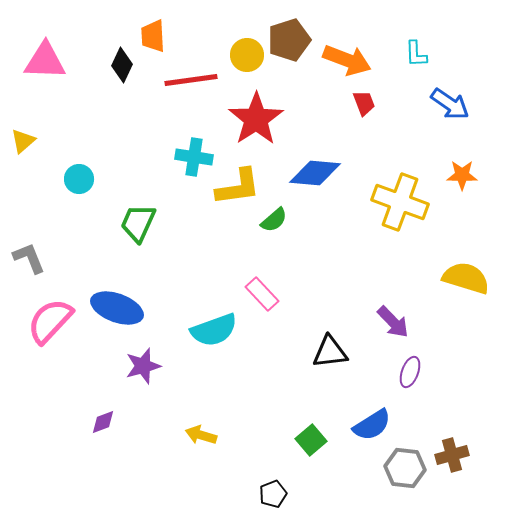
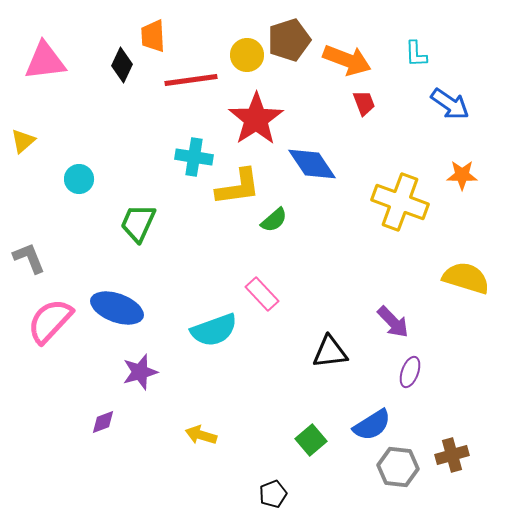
pink triangle: rotated 9 degrees counterclockwise
blue diamond: moved 3 px left, 9 px up; rotated 51 degrees clockwise
purple star: moved 3 px left, 6 px down
gray hexagon: moved 7 px left, 1 px up
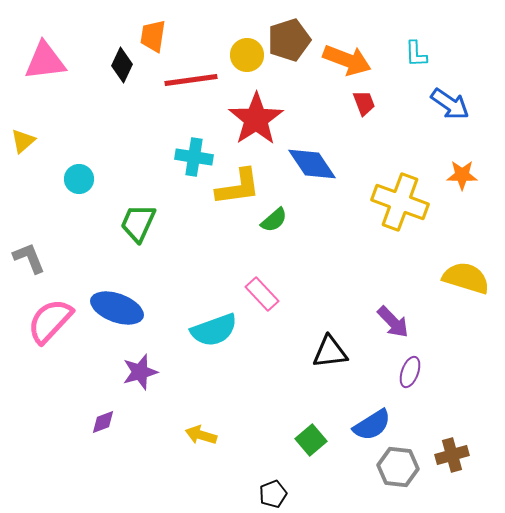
orange trapezoid: rotated 12 degrees clockwise
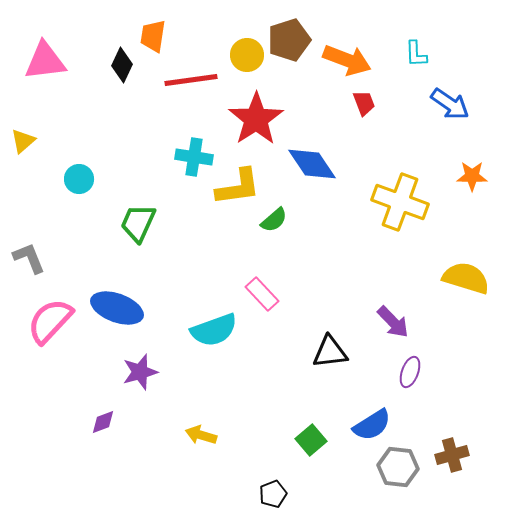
orange star: moved 10 px right, 1 px down
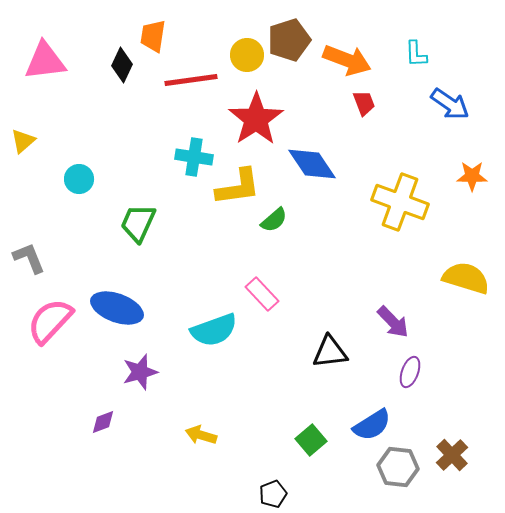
brown cross: rotated 28 degrees counterclockwise
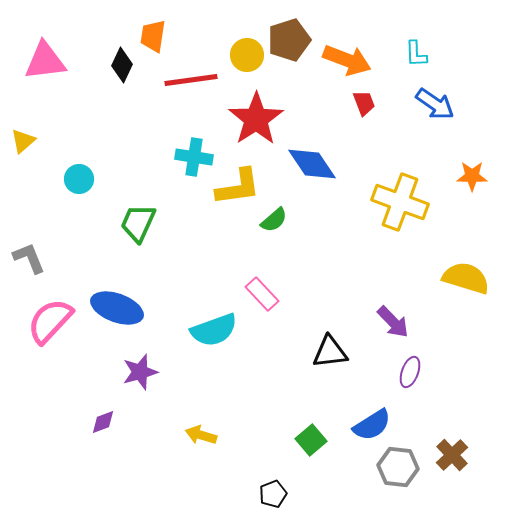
blue arrow: moved 15 px left
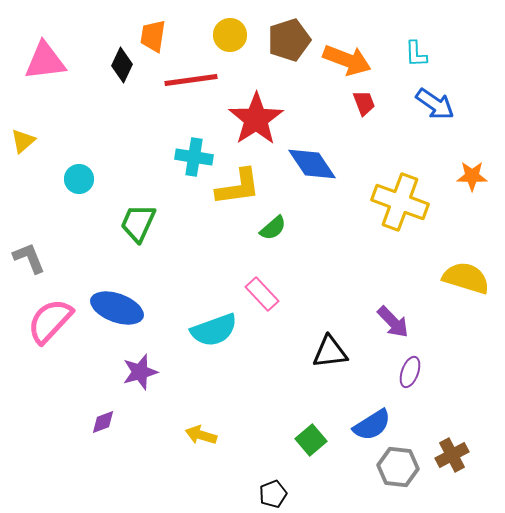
yellow circle: moved 17 px left, 20 px up
green semicircle: moved 1 px left, 8 px down
brown cross: rotated 16 degrees clockwise
